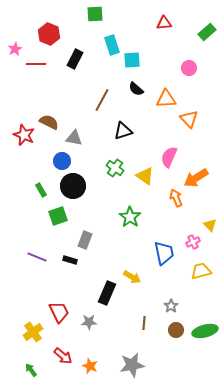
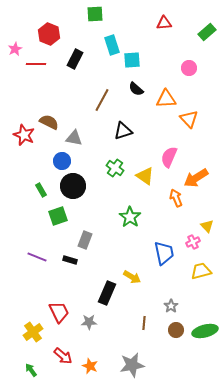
yellow triangle at (210, 225): moved 3 px left, 1 px down
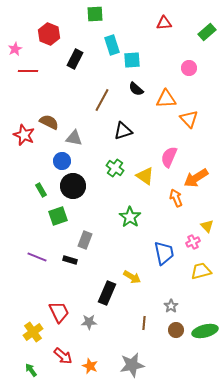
red line at (36, 64): moved 8 px left, 7 px down
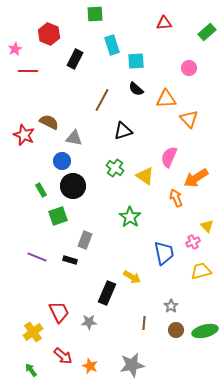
cyan square at (132, 60): moved 4 px right, 1 px down
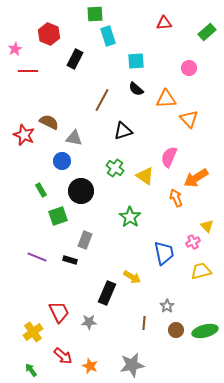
cyan rectangle at (112, 45): moved 4 px left, 9 px up
black circle at (73, 186): moved 8 px right, 5 px down
gray star at (171, 306): moved 4 px left
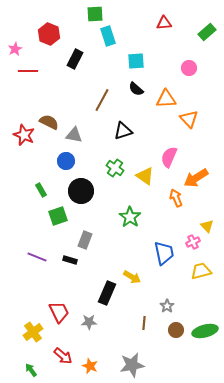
gray triangle at (74, 138): moved 3 px up
blue circle at (62, 161): moved 4 px right
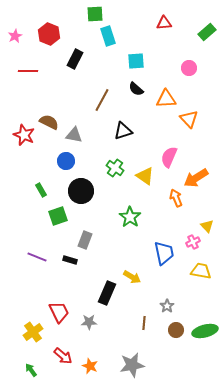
pink star at (15, 49): moved 13 px up
yellow trapezoid at (201, 271): rotated 25 degrees clockwise
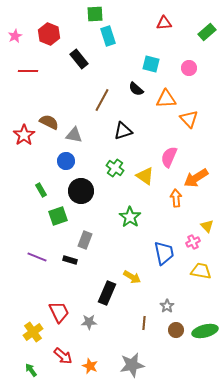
black rectangle at (75, 59): moved 4 px right; rotated 66 degrees counterclockwise
cyan square at (136, 61): moved 15 px right, 3 px down; rotated 18 degrees clockwise
red star at (24, 135): rotated 15 degrees clockwise
orange arrow at (176, 198): rotated 18 degrees clockwise
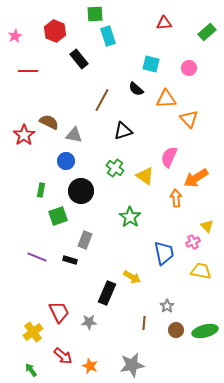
red hexagon at (49, 34): moved 6 px right, 3 px up
green rectangle at (41, 190): rotated 40 degrees clockwise
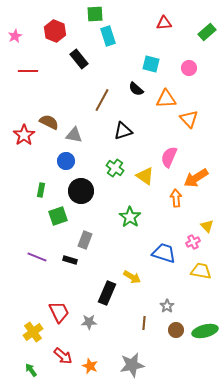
blue trapezoid at (164, 253): rotated 60 degrees counterclockwise
